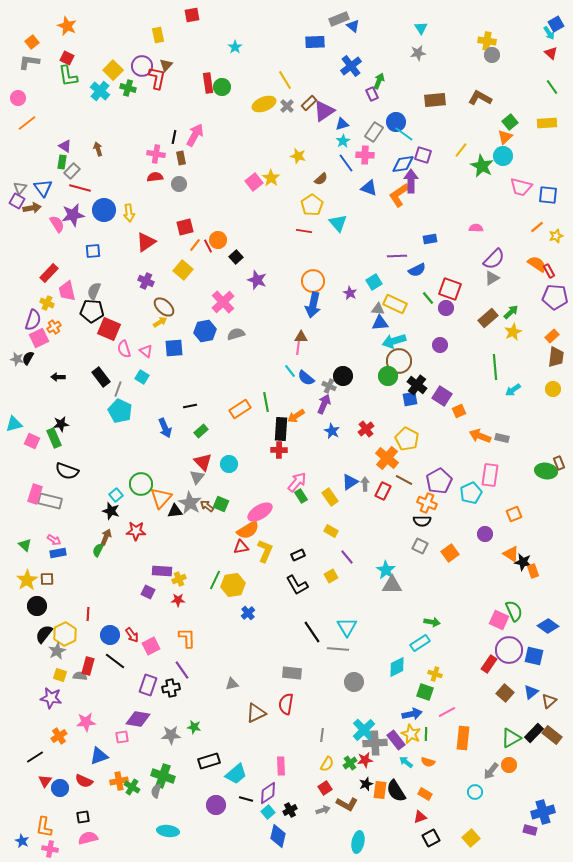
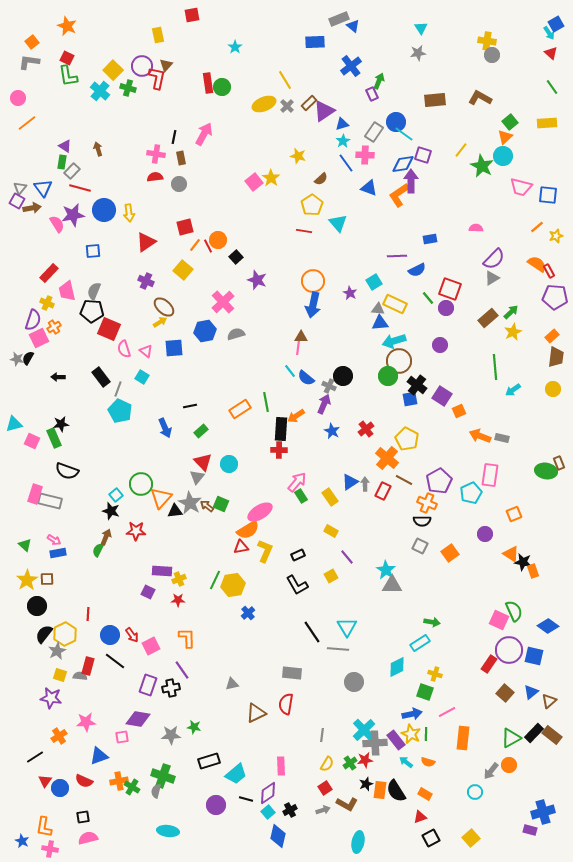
pink arrow at (195, 135): moved 9 px right, 1 px up
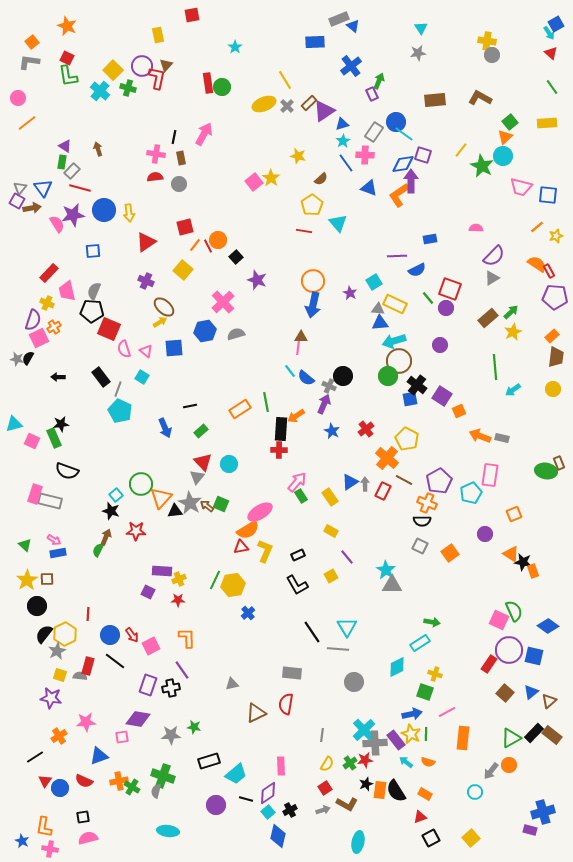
purple semicircle at (494, 259): moved 3 px up
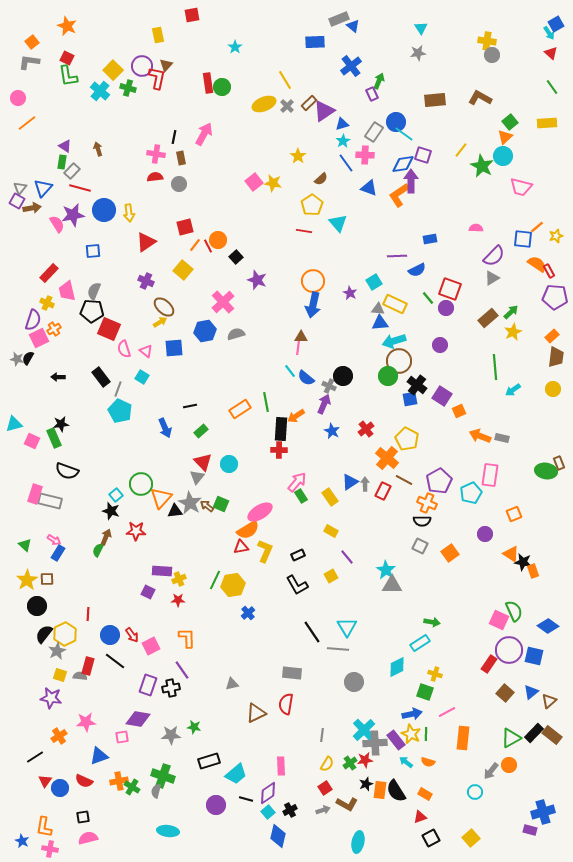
yellow star at (298, 156): rotated 21 degrees clockwise
yellow star at (271, 178): moved 2 px right, 5 px down; rotated 24 degrees counterclockwise
blue triangle at (43, 188): rotated 18 degrees clockwise
blue square at (548, 195): moved 25 px left, 44 px down
orange cross at (54, 327): moved 2 px down
blue rectangle at (58, 553): rotated 49 degrees counterclockwise
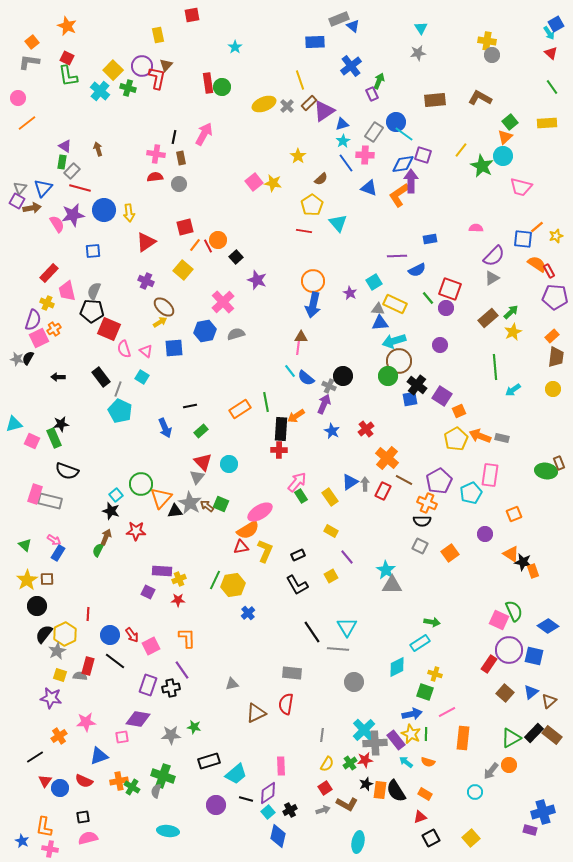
yellow line at (285, 80): moved 15 px right; rotated 12 degrees clockwise
yellow pentagon at (407, 439): moved 49 px right; rotated 15 degrees clockwise
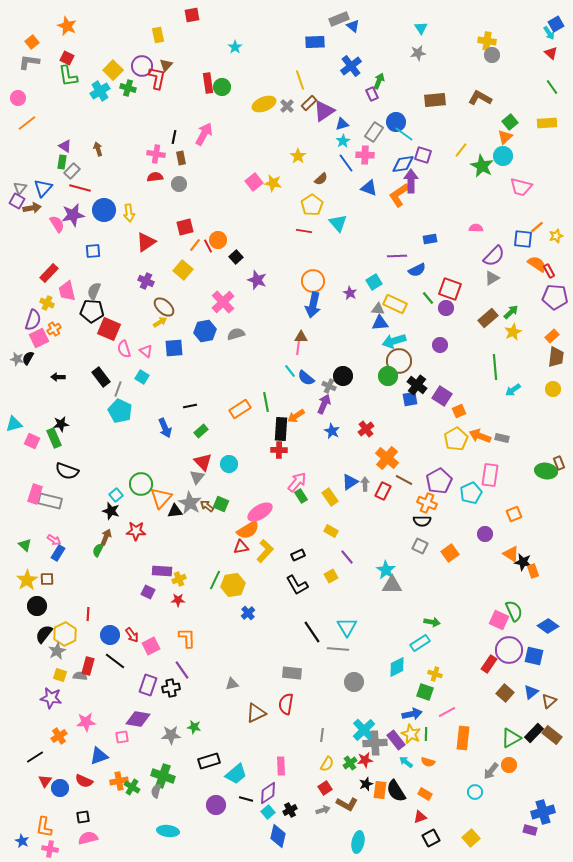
cyan cross at (100, 91): rotated 18 degrees clockwise
yellow L-shape at (265, 551): rotated 20 degrees clockwise
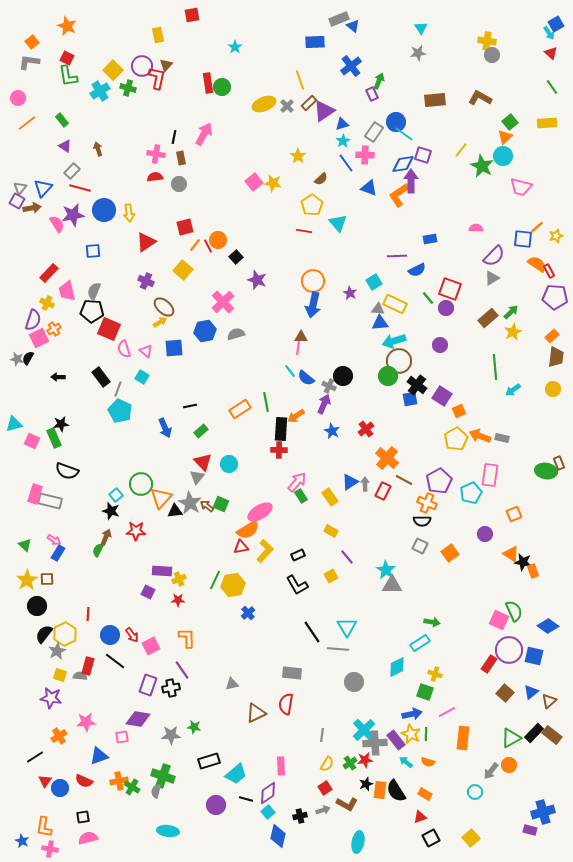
green rectangle at (62, 162): moved 42 px up; rotated 48 degrees counterclockwise
black cross at (290, 810): moved 10 px right, 6 px down; rotated 16 degrees clockwise
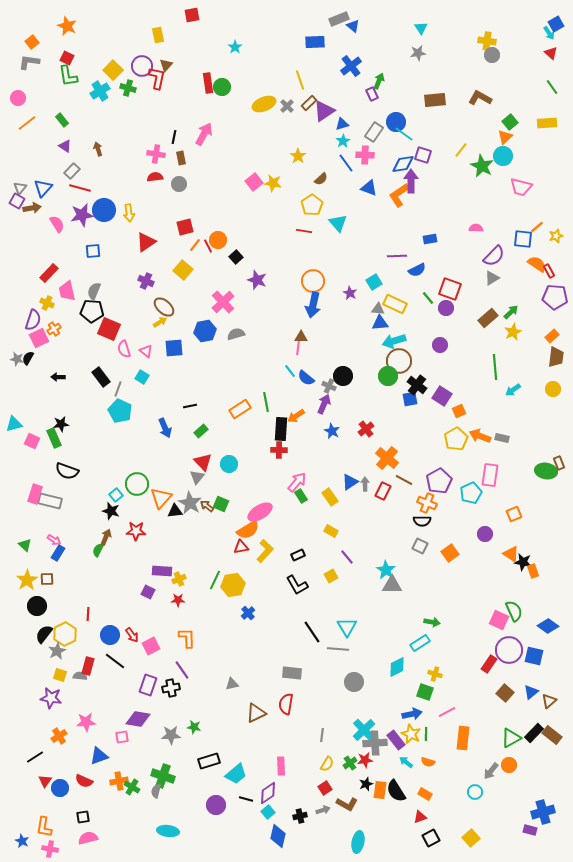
purple star at (73, 215): moved 9 px right
green circle at (141, 484): moved 4 px left
